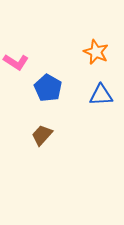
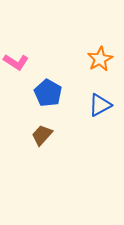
orange star: moved 4 px right, 7 px down; rotated 20 degrees clockwise
blue pentagon: moved 5 px down
blue triangle: moved 1 px left, 10 px down; rotated 25 degrees counterclockwise
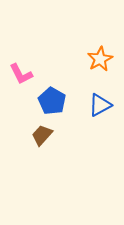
pink L-shape: moved 5 px right, 12 px down; rotated 30 degrees clockwise
blue pentagon: moved 4 px right, 8 px down
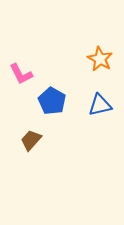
orange star: rotated 15 degrees counterclockwise
blue triangle: rotated 15 degrees clockwise
brown trapezoid: moved 11 px left, 5 px down
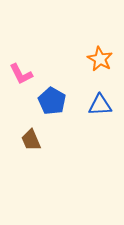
blue triangle: rotated 10 degrees clockwise
brown trapezoid: rotated 65 degrees counterclockwise
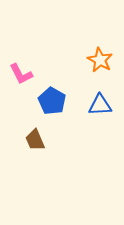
orange star: moved 1 px down
brown trapezoid: moved 4 px right
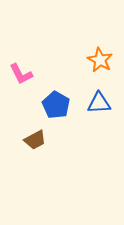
blue pentagon: moved 4 px right, 4 px down
blue triangle: moved 1 px left, 2 px up
brown trapezoid: rotated 95 degrees counterclockwise
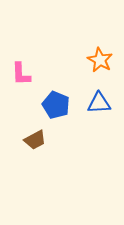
pink L-shape: rotated 25 degrees clockwise
blue pentagon: rotated 8 degrees counterclockwise
